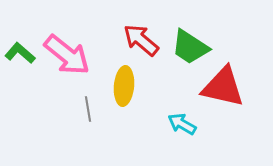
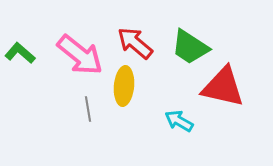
red arrow: moved 6 px left, 3 px down
pink arrow: moved 13 px right
cyan arrow: moved 3 px left, 3 px up
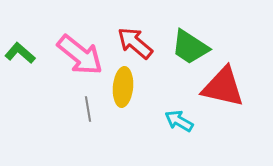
yellow ellipse: moved 1 px left, 1 px down
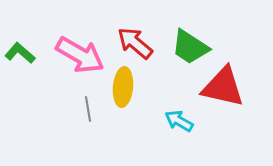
pink arrow: rotated 9 degrees counterclockwise
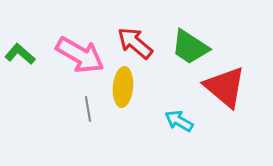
green L-shape: moved 1 px down
red triangle: moved 2 px right; rotated 27 degrees clockwise
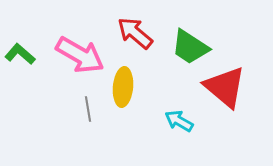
red arrow: moved 10 px up
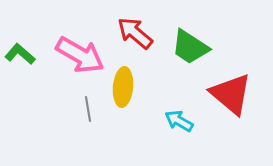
red triangle: moved 6 px right, 7 px down
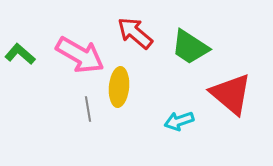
yellow ellipse: moved 4 px left
cyan arrow: rotated 48 degrees counterclockwise
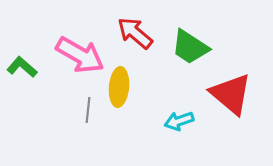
green L-shape: moved 2 px right, 13 px down
gray line: moved 1 px down; rotated 15 degrees clockwise
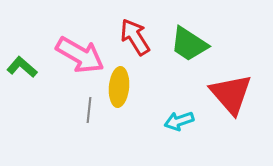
red arrow: moved 4 px down; rotated 18 degrees clockwise
green trapezoid: moved 1 px left, 3 px up
red triangle: rotated 9 degrees clockwise
gray line: moved 1 px right
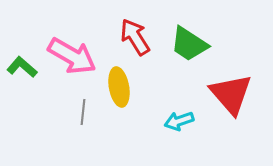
pink arrow: moved 8 px left, 1 px down
yellow ellipse: rotated 15 degrees counterclockwise
gray line: moved 6 px left, 2 px down
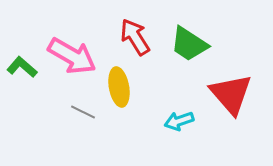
gray line: rotated 70 degrees counterclockwise
